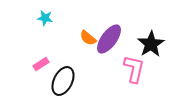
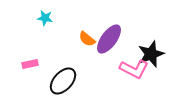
orange semicircle: moved 1 px left, 1 px down
black star: moved 10 px down; rotated 12 degrees clockwise
pink rectangle: moved 11 px left; rotated 21 degrees clockwise
pink L-shape: rotated 104 degrees clockwise
black ellipse: rotated 16 degrees clockwise
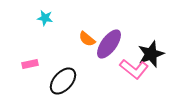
purple ellipse: moved 5 px down
pink L-shape: rotated 12 degrees clockwise
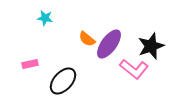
black star: moved 8 px up
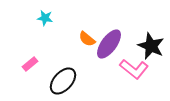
black star: rotated 28 degrees counterclockwise
pink rectangle: rotated 28 degrees counterclockwise
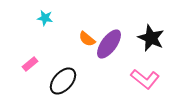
black star: moved 8 px up
pink L-shape: moved 11 px right, 10 px down
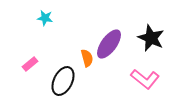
orange semicircle: moved 19 px down; rotated 144 degrees counterclockwise
black ellipse: rotated 16 degrees counterclockwise
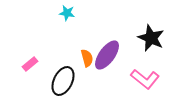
cyan star: moved 22 px right, 5 px up
purple ellipse: moved 2 px left, 11 px down
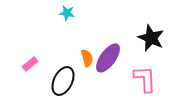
purple ellipse: moved 1 px right, 3 px down
pink L-shape: rotated 132 degrees counterclockwise
